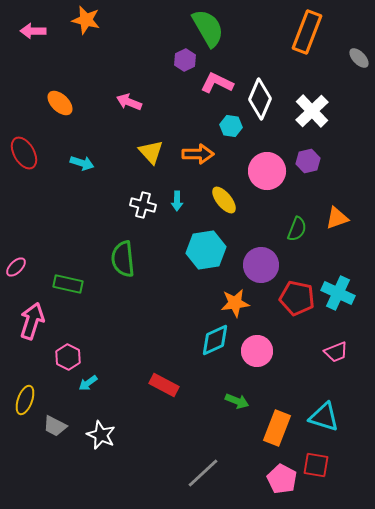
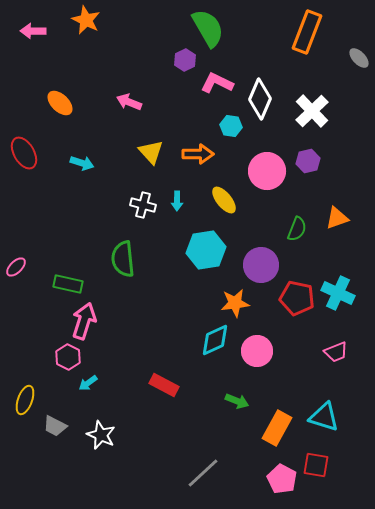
orange star at (86, 20): rotated 12 degrees clockwise
pink arrow at (32, 321): moved 52 px right
orange rectangle at (277, 428): rotated 8 degrees clockwise
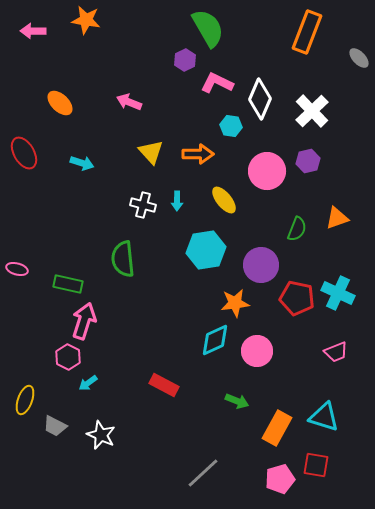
orange star at (86, 20): rotated 16 degrees counterclockwise
pink ellipse at (16, 267): moved 1 px right, 2 px down; rotated 60 degrees clockwise
pink pentagon at (282, 479): moved 2 px left; rotated 28 degrees clockwise
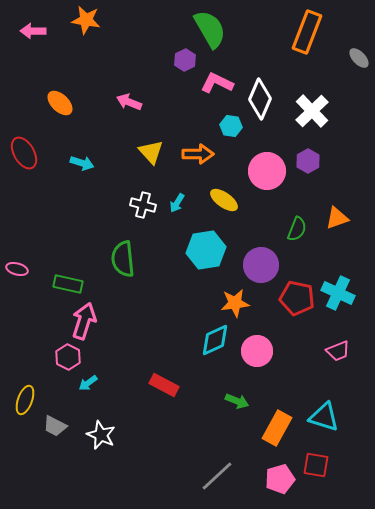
green semicircle at (208, 28): moved 2 px right, 1 px down
purple hexagon at (308, 161): rotated 15 degrees counterclockwise
yellow ellipse at (224, 200): rotated 16 degrees counterclockwise
cyan arrow at (177, 201): moved 2 px down; rotated 30 degrees clockwise
pink trapezoid at (336, 352): moved 2 px right, 1 px up
gray line at (203, 473): moved 14 px right, 3 px down
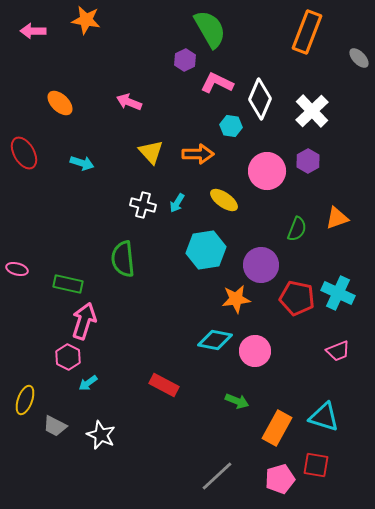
orange star at (235, 303): moved 1 px right, 4 px up
cyan diamond at (215, 340): rotated 36 degrees clockwise
pink circle at (257, 351): moved 2 px left
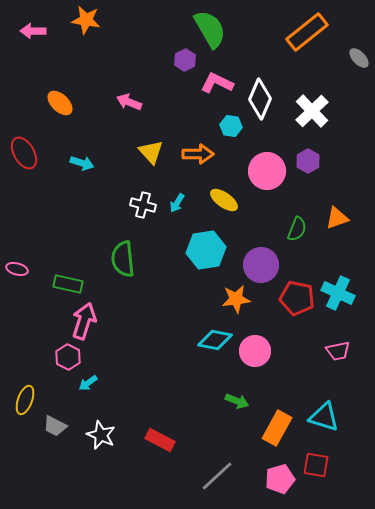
orange rectangle at (307, 32): rotated 30 degrees clockwise
pink trapezoid at (338, 351): rotated 10 degrees clockwise
red rectangle at (164, 385): moved 4 px left, 55 px down
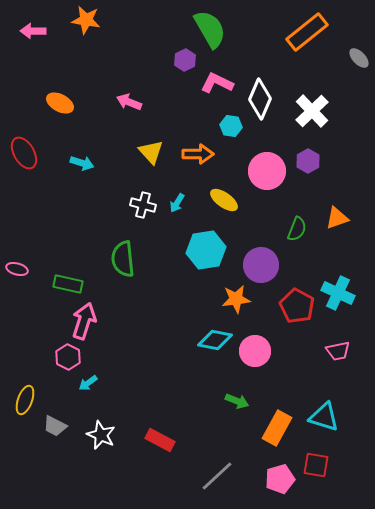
orange ellipse at (60, 103): rotated 16 degrees counterclockwise
red pentagon at (297, 298): moved 8 px down; rotated 16 degrees clockwise
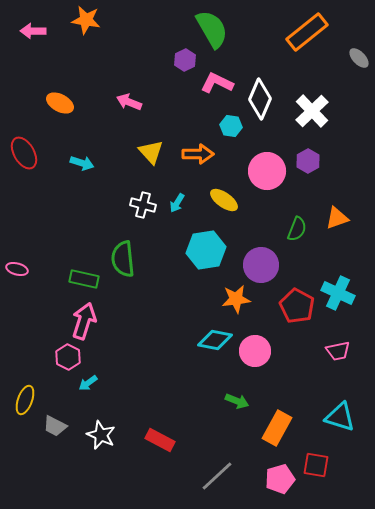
green semicircle at (210, 29): moved 2 px right
green rectangle at (68, 284): moved 16 px right, 5 px up
cyan triangle at (324, 417): moved 16 px right
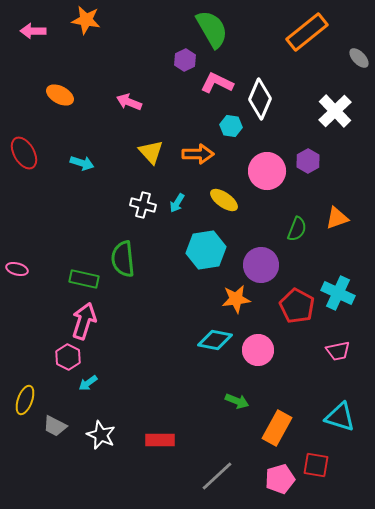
orange ellipse at (60, 103): moved 8 px up
white cross at (312, 111): moved 23 px right
pink circle at (255, 351): moved 3 px right, 1 px up
red rectangle at (160, 440): rotated 28 degrees counterclockwise
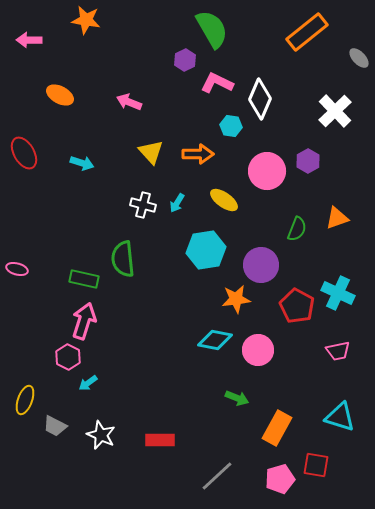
pink arrow at (33, 31): moved 4 px left, 9 px down
green arrow at (237, 401): moved 3 px up
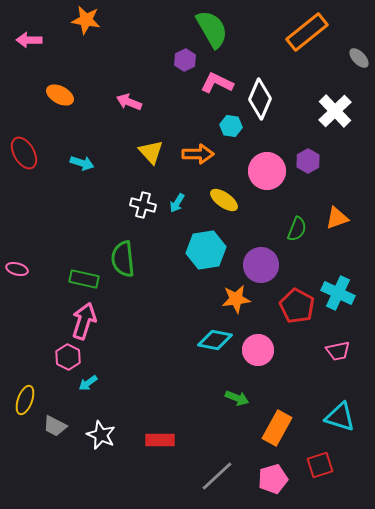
red square at (316, 465): moved 4 px right; rotated 28 degrees counterclockwise
pink pentagon at (280, 479): moved 7 px left
